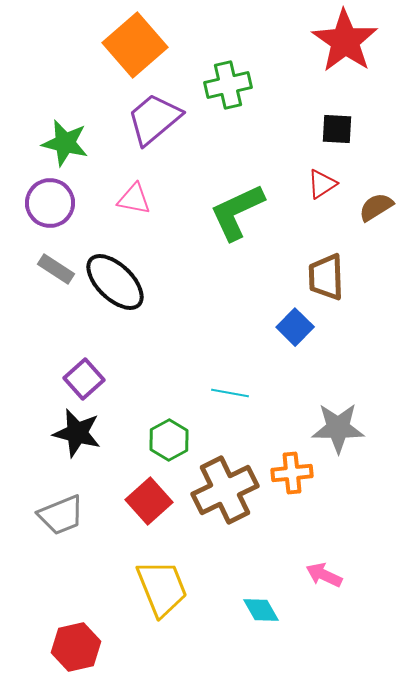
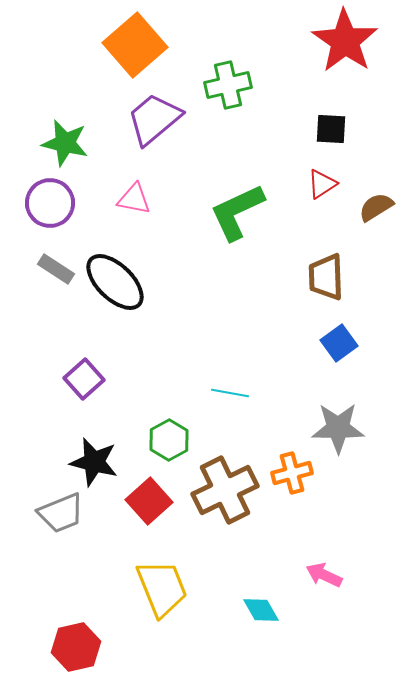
black square: moved 6 px left
blue square: moved 44 px right, 16 px down; rotated 9 degrees clockwise
black star: moved 17 px right, 29 px down
orange cross: rotated 9 degrees counterclockwise
gray trapezoid: moved 2 px up
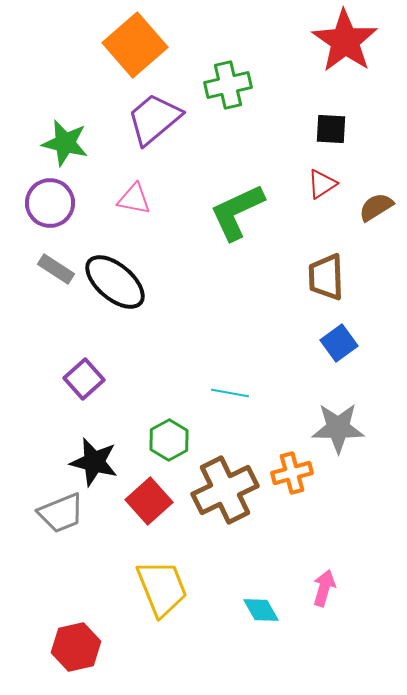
black ellipse: rotated 4 degrees counterclockwise
pink arrow: moved 13 px down; rotated 81 degrees clockwise
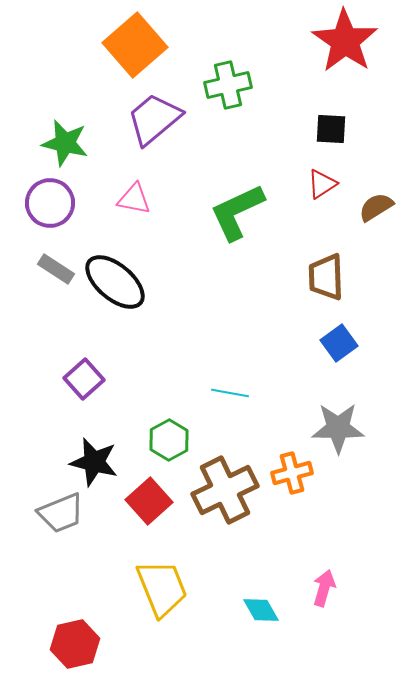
red hexagon: moved 1 px left, 3 px up
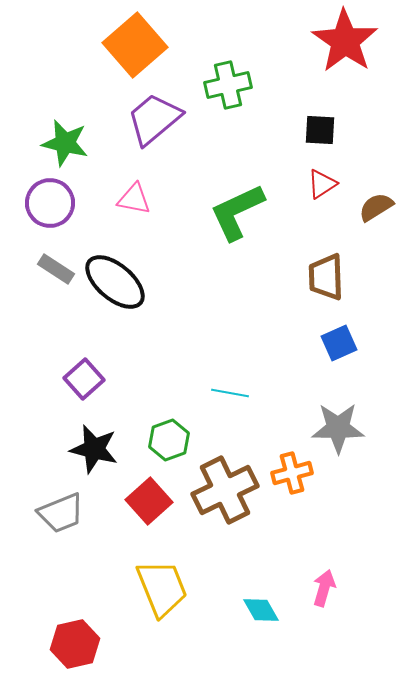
black square: moved 11 px left, 1 px down
blue square: rotated 12 degrees clockwise
green hexagon: rotated 9 degrees clockwise
black star: moved 13 px up
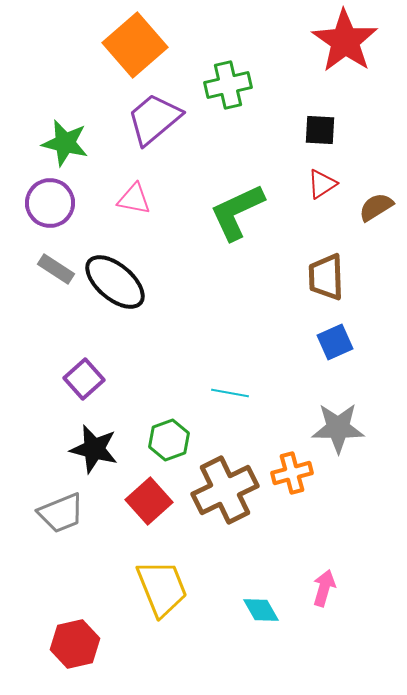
blue square: moved 4 px left, 1 px up
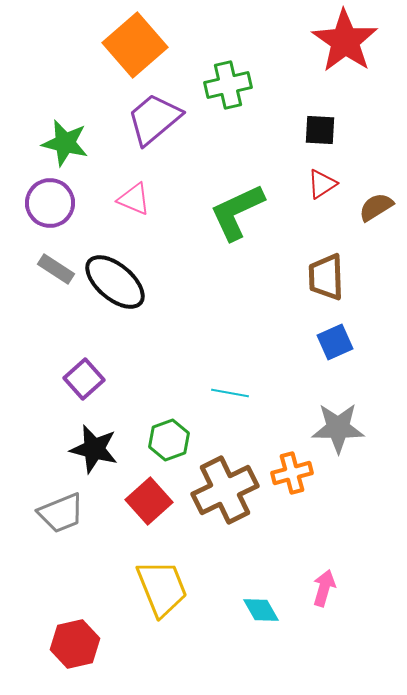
pink triangle: rotated 12 degrees clockwise
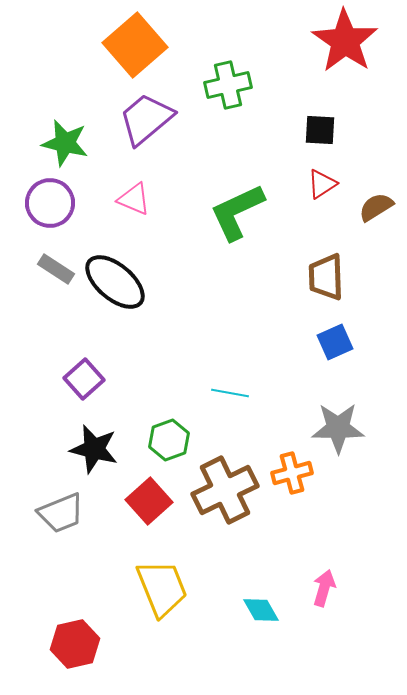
purple trapezoid: moved 8 px left
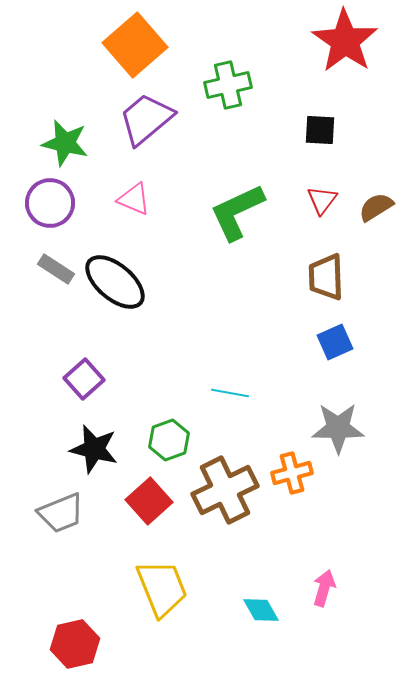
red triangle: moved 16 px down; rotated 20 degrees counterclockwise
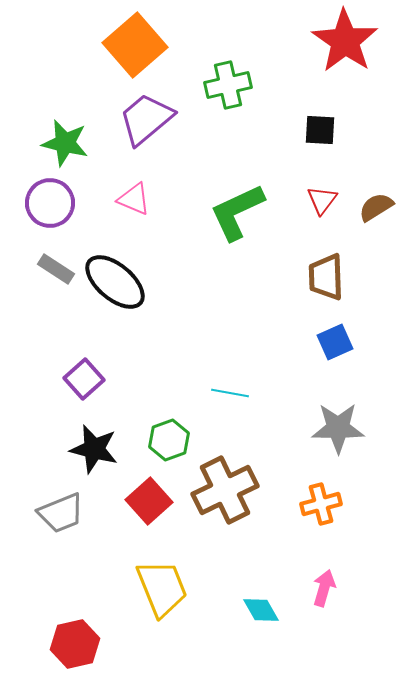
orange cross: moved 29 px right, 31 px down
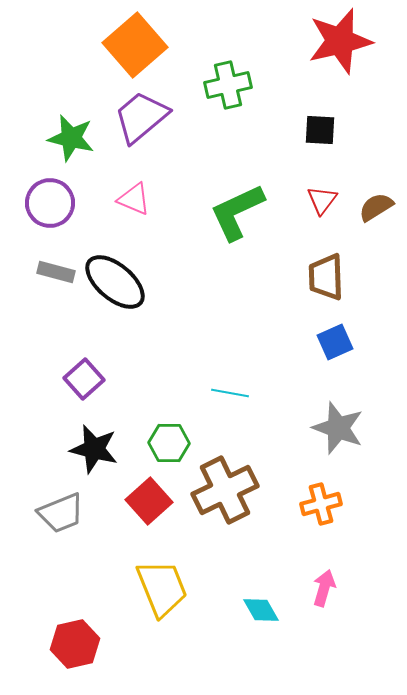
red star: moved 5 px left; rotated 24 degrees clockwise
purple trapezoid: moved 5 px left, 2 px up
green star: moved 6 px right, 5 px up
gray rectangle: moved 3 px down; rotated 18 degrees counterclockwise
gray star: rotated 20 degrees clockwise
green hexagon: moved 3 px down; rotated 21 degrees clockwise
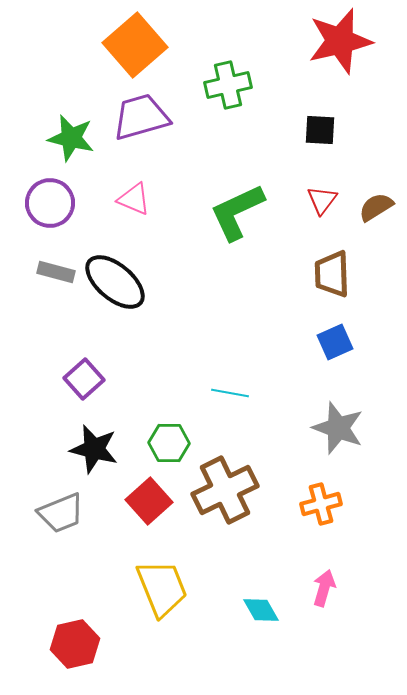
purple trapezoid: rotated 24 degrees clockwise
brown trapezoid: moved 6 px right, 3 px up
